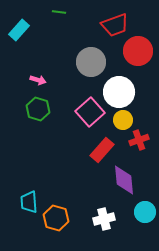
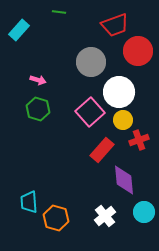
cyan circle: moved 1 px left
white cross: moved 1 px right, 3 px up; rotated 25 degrees counterclockwise
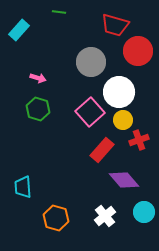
red trapezoid: rotated 36 degrees clockwise
pink arrow: moved 2 px up
purple diamond: rotated 36 degrees counterclockwise
cyan trapezoid: moved 6 px left, 15 px up
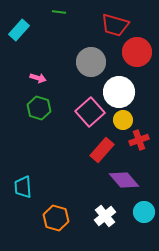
red circle: moved 1 px left, 1 px down
green hexagon: moved 1 px right, 1 px up
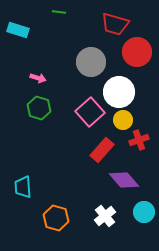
red trapezoid: moved 1 px up
cyan rectangle: moved 1 px left; rotated 65 degrees clockwise
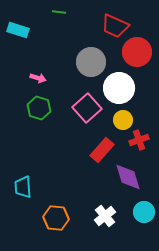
red trapezoid: moved 2 px down; rotated 8 degrees clockwise
white circle: moved 4 px up
pink square: moved 3 px left, 4 px up
purple diamond: moved 4 px right, 3 px up; rotated 24 degrees clockwise
orange hexagon: rotated 10 degrees counterclockwise
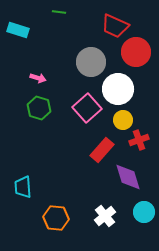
red circle: moved 1 px left
white circle: moved 1 px left, 1 px down
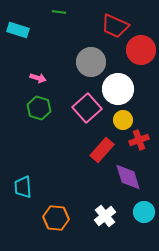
red circle: moved 5 px right, 2 px up
